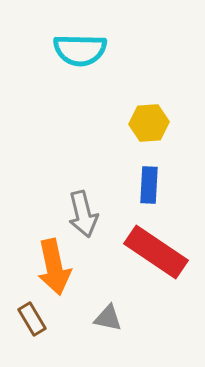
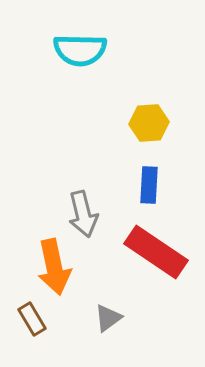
gray triangle: rotated 48 degrees counterclockwise
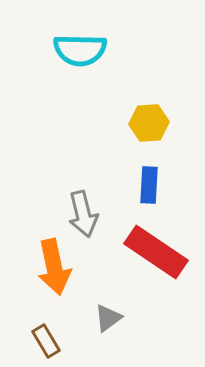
brown rectangle: moved 14 px right, 22 px down
